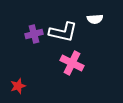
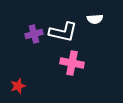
pink cross: rotated 15 degrees counterclockwise
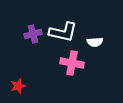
white semicircle: moved 23 px down
purple cross: moved 1 px left
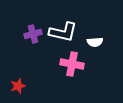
pink cross: moved 1 px down
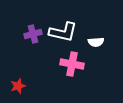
white semicircle: moved 1 px right
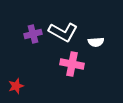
white L-shape: rotated 16 degrees clockwise
red star: moved 2 px left
